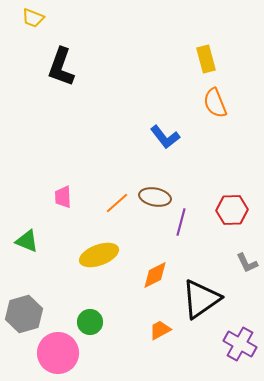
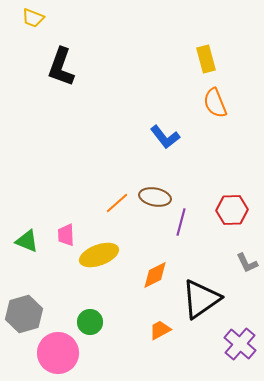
pink trapezoid: moved 3 px right, 38 px down
purple cross: rotated 12 degrees clockwise
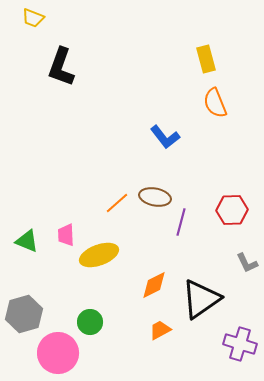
orange diamond: moved 1 px left, 10 px down
purple cross: rotated 24 degrees counterclockwise
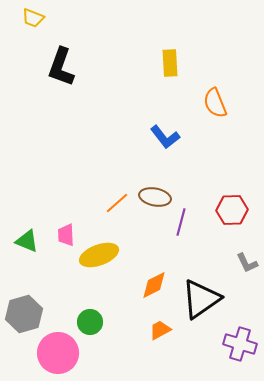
yellow rectangle: moved 36 px left, 4 px down; rotated 12 degrees clockwise
